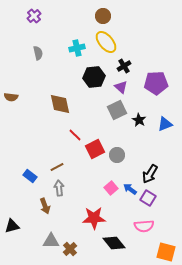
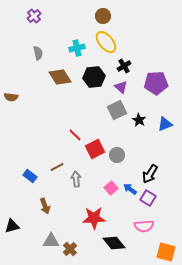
brown diamond: moved 27 px up; rotated 20 degrees counterclockwise
gray arrow: moved 17 px right, 9 px up
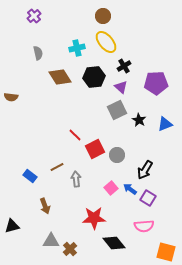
black arrow: moved 5 px left, 4 px up
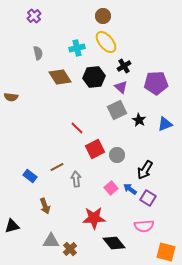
red line: moved 2 px right, 7 px up
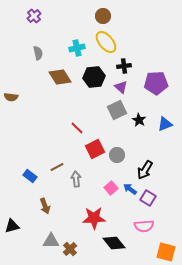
black cross: rotated 24 degrees clockwise
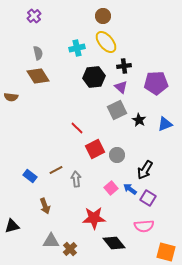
brown diamond: moved 22 px left, 1 px up
brown line: moved 1 px left, 3 px down
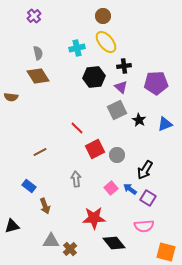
brown line: moved 16 px left, 18 px up
blue rectangle: moved 1 px left, 10 px down
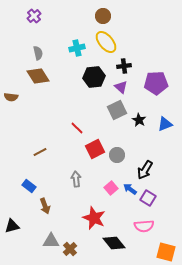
red star: rotated 25 degrees clockwise
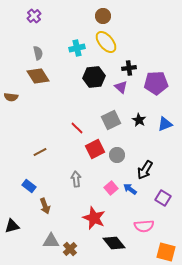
black cross: moved 5 px right, 2 px down
gray square: moved 6 px left, 10 px down
purple square: moved 15 px right
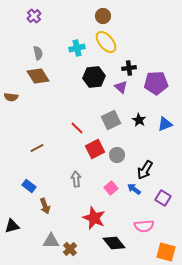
brown line: moved 3 px left, 4 px up
blue arrow: moved 4 px right
